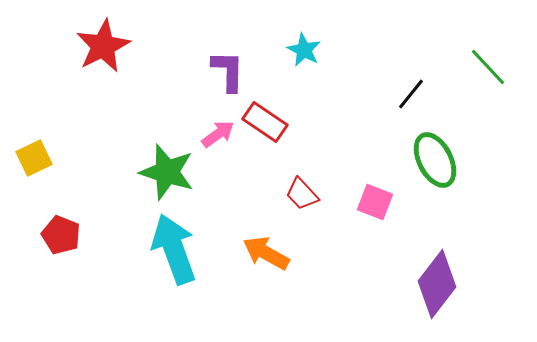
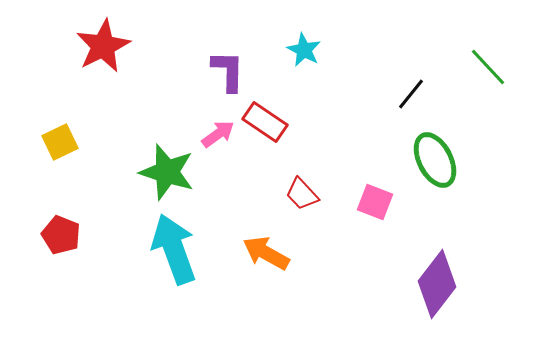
yellow square: moved 26 px right, 16 px up
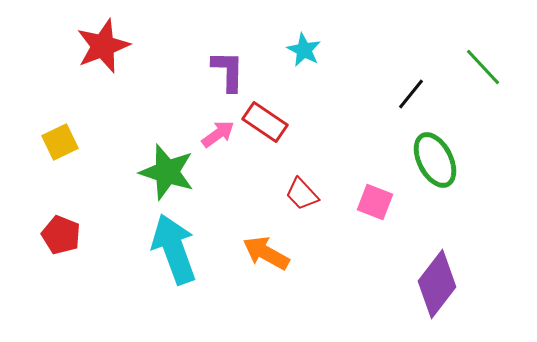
red star: rotated 6 degrees clockwise
green line: moved 5 px left
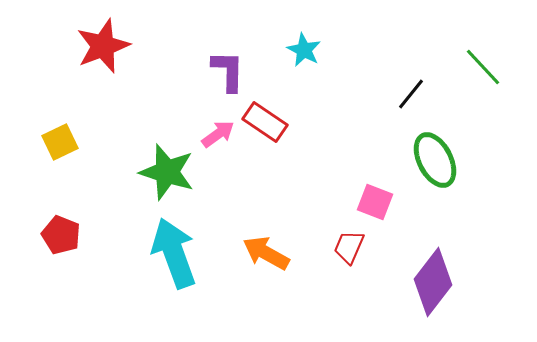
red trapezoid: moved 47 px right, 53 px down; rotated 66 degrees clockwise
cyan arrow: moved 4 px down
purple diamond: moved 4 px left, 2 px up
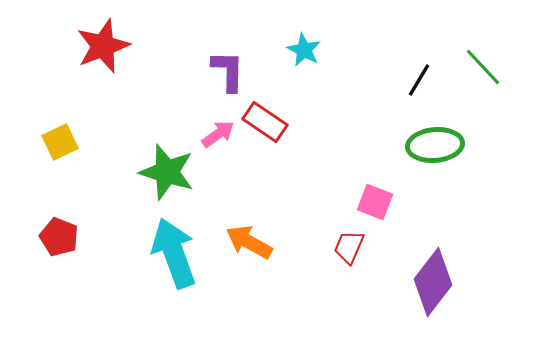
black line: moved 8 px right, 14 px up; rotated 8 degrees counterclockwise
green ellipse: moved 15 px up; rotated 68 degrees counterclockwise
red pentagon: moved 2 px left, 2 px down
orange arrow: moved 17 px left, 11 px up
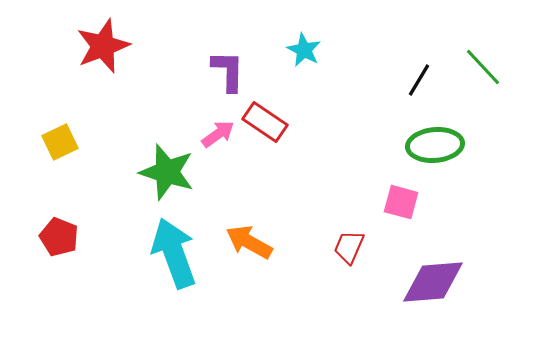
pink square: moved 26 px right; rotated 6 degrees counterclockwise
purple diamond: rotated 48 degrees clockwise
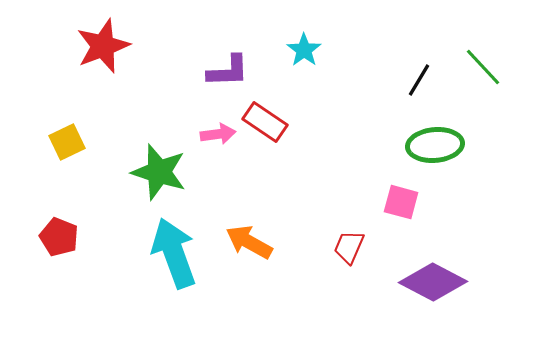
cyan star: rotated 8 degrees clockwise
purple L-shape: rotated 87 degrees clockwise
pink arrow: rotated 28 degrees clockwise
yellow square: moved 7 px right
green star: moved 8 px left
purple diamond: rotated 32 degrees clockwise
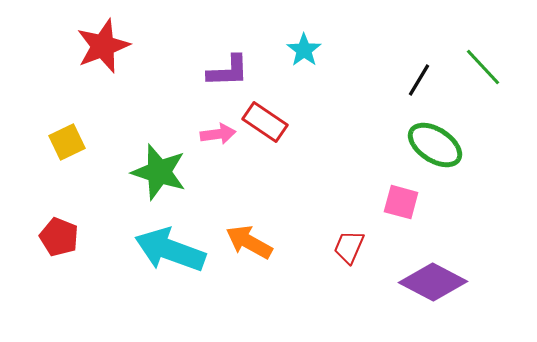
green ellipse: rotated 38 degrees clockwise
cyan arrow: moved 4 px left, 3 px up; rotated 50 degrees counterclockwise
